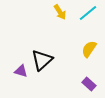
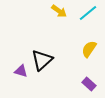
yellow arrow: moved 1 px left, 1 px up; rotated 21 degrees counterclockwise
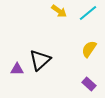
black triangle: moved 2 px left
purple triangle: moved 4 px left, 2 px up; rotated 16 degrees counterclockwise
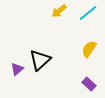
yellow arrow: rotated 105 degrees clockwise
purple triangle: rotated 40 degrees counterclockwise
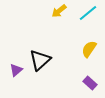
purple triangle: moved 1 px left, 1 px down
purple rectangle: moved 1 px right, 1 px up
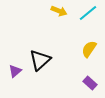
yellow arrow: rotated 119 degrees counterclockwise
purple triangle: moved 1 px left, 1 px down
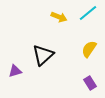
yellow arrow: moved 6 px down
black triangle: moved 3 px right, 5 px up
purple triangle: rotated 24 degrees clockwise
purple rectangle: rotated 16 degrees clockwise
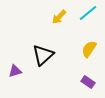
yellow arrow: rotated 112 degrees clockwise
purple rectangle: moved 2 px left, 1 px up; rotated 24 degrees counterclockwise
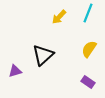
cyan line: rotated 30 degrees counterclockwise
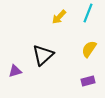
purple rectangle: moved 1 px up; rotated 48 degrees counterclockwise
